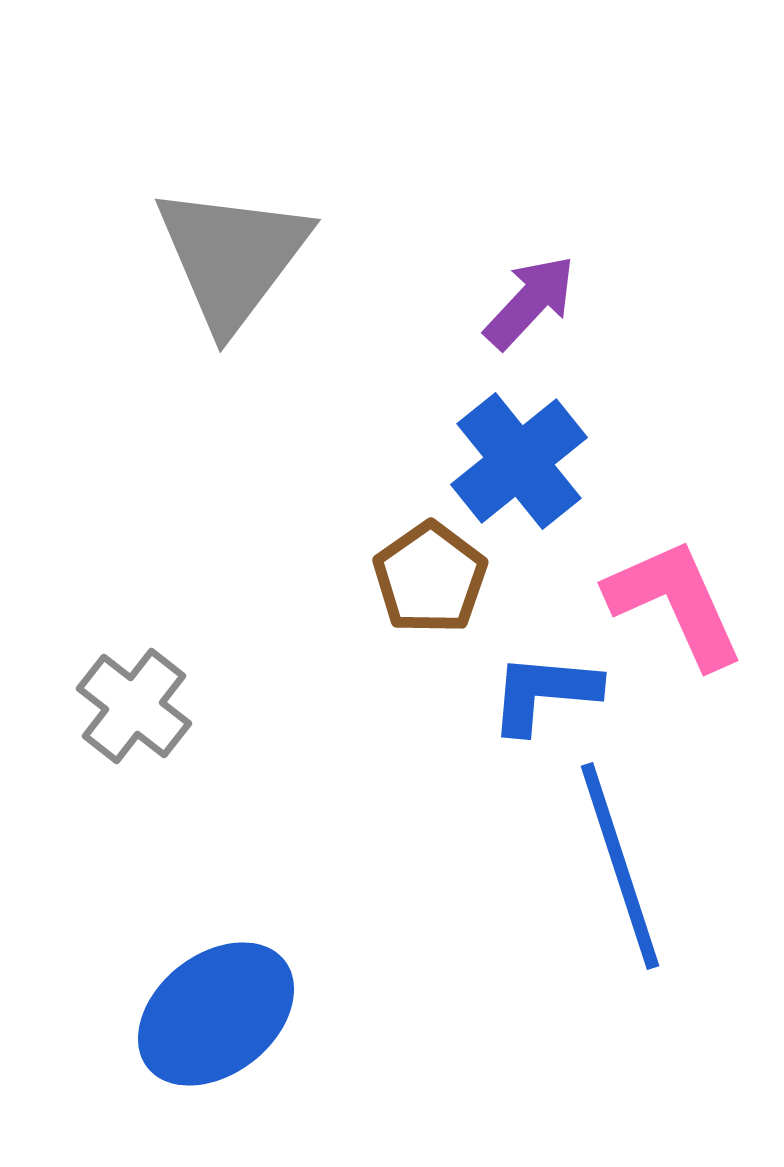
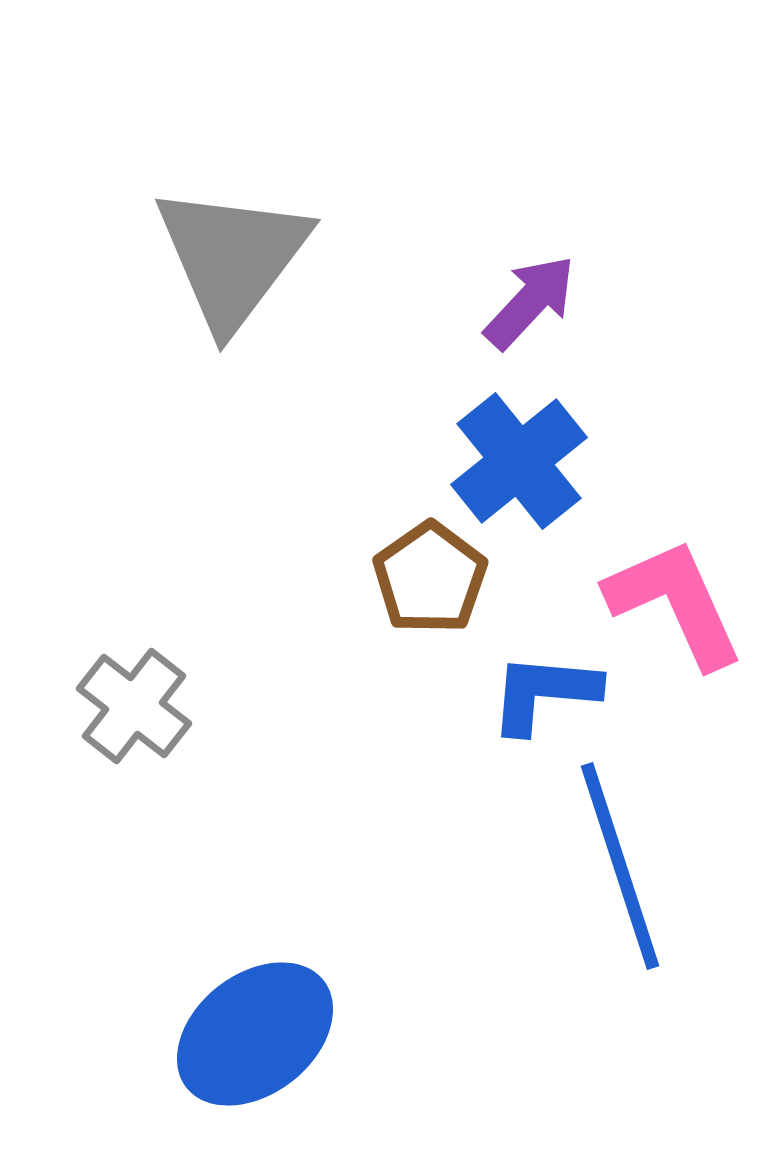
blue ellipse: moved 39 px right, 20 px down
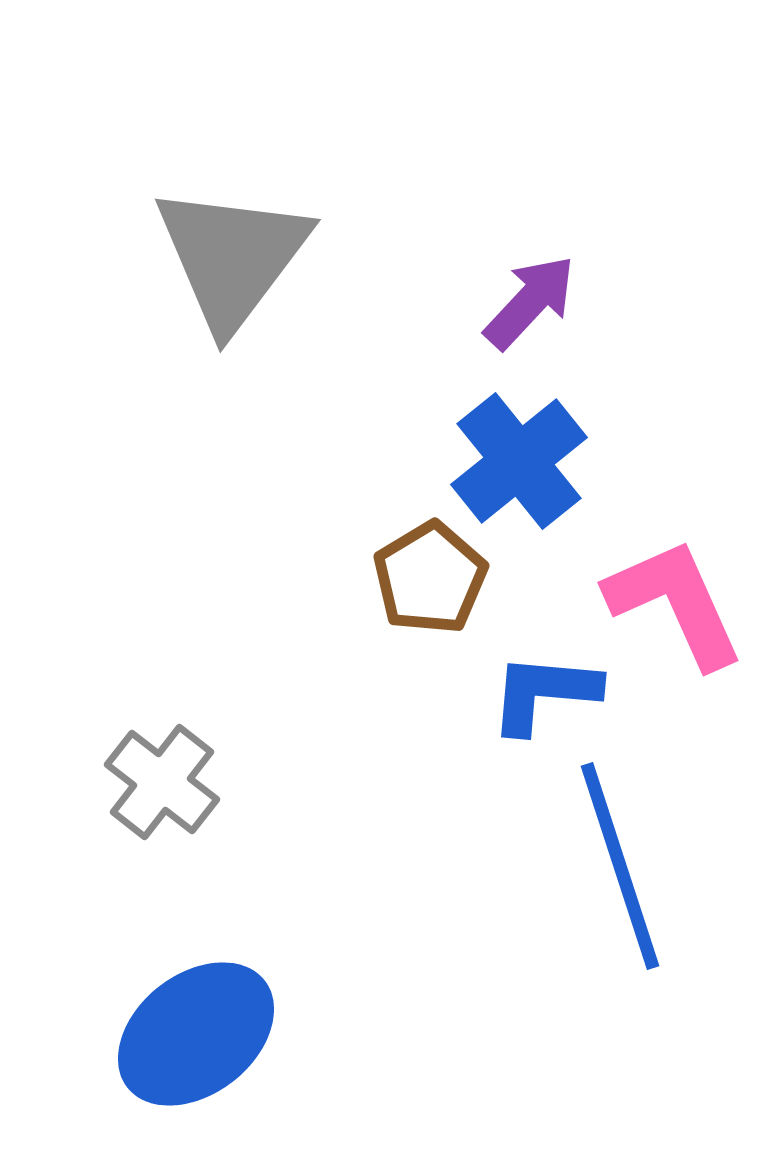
brown pentagon: rotated 4 degrees clockwise
gray cross: moved 28 px right, 76 px down
blue ellipse: moved 59 px left
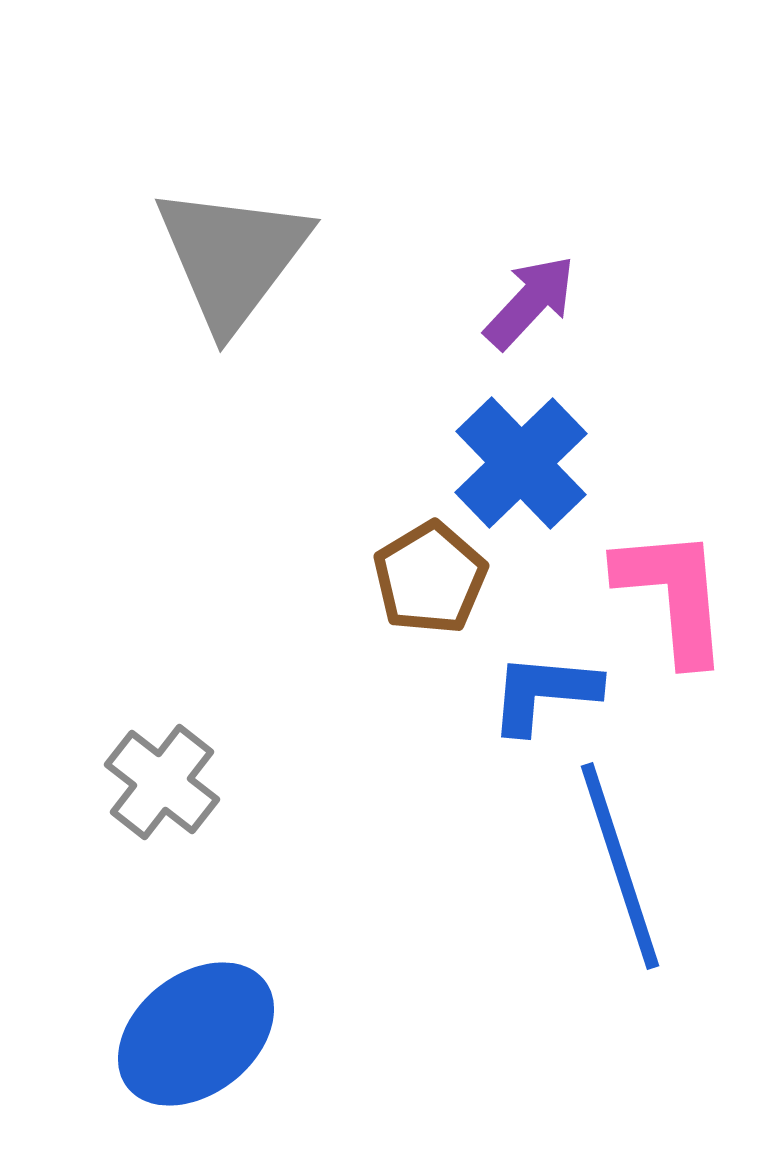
blue cross: moved 2 px right, 2 px down; rotated 5 degrees counterclockwise
pink L-shape: moved 2 px left, 8 px up; rotated 19 degrees clockwise
